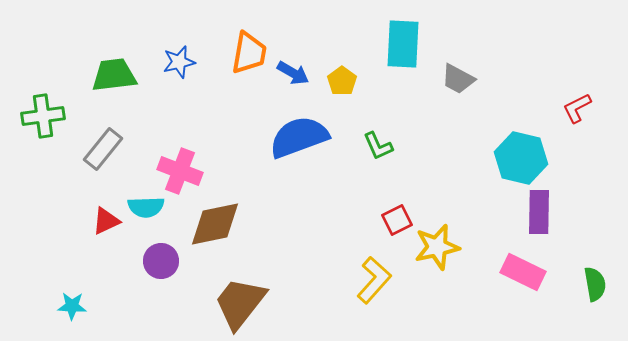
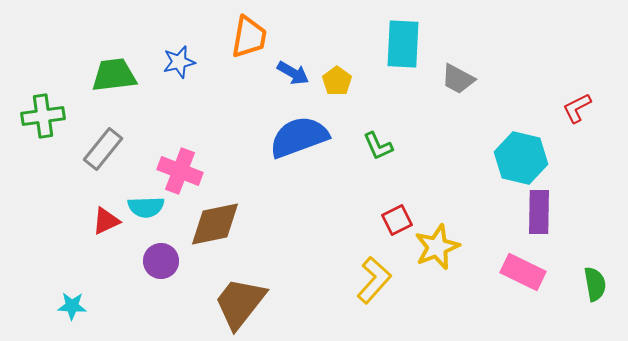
orange trapezoid: moved 16 px up
yellow pentagon: moved 5 px left
yellow star: rotated 9 degrees counterclockwise
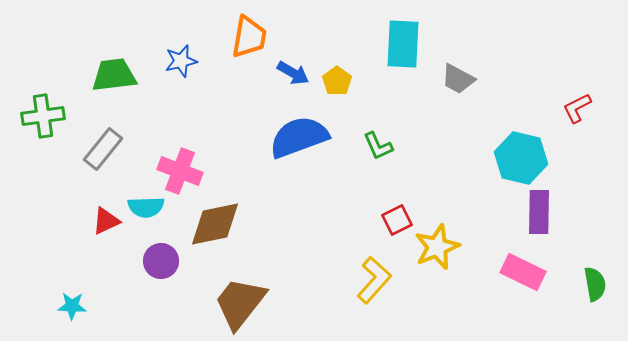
blue star: moved 2 px right, 1 px up
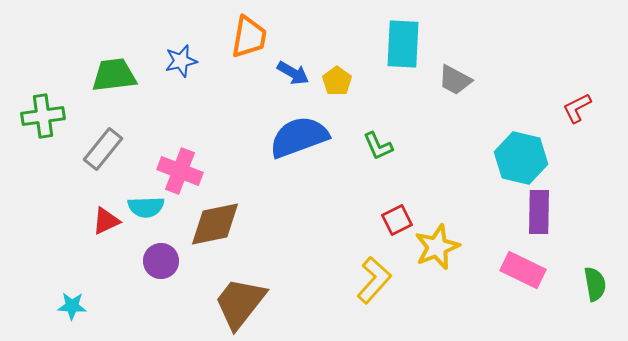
gray trapezoid: moved 3 px left, 1 px down
pink rectangle: moved 2 px up
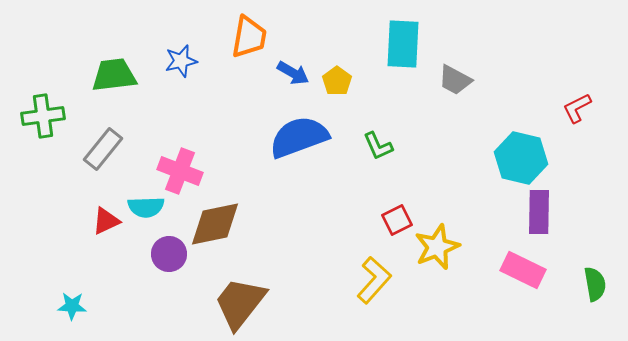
purple circle: moved 8 px right, 7 px up
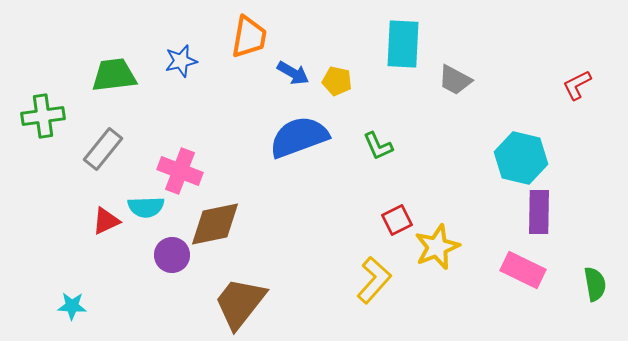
yellow pentagon: rotated 24 degrees counterclockwise
red L-shape: moved 23 px up
purple circle: moved 3 px right, 1 px down
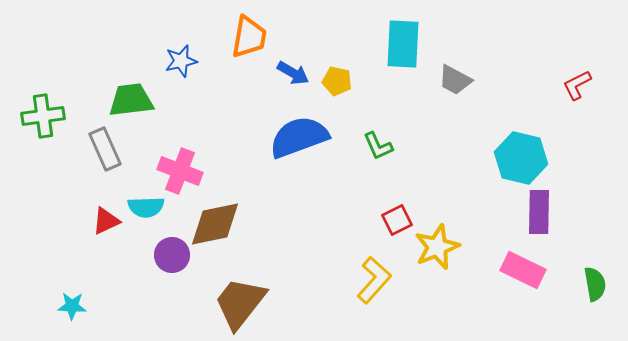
green trapezoid: moved 17 px right, 25 px down
gray rectangle: moved 2 px right; rotated 63 degrees counterclockwise
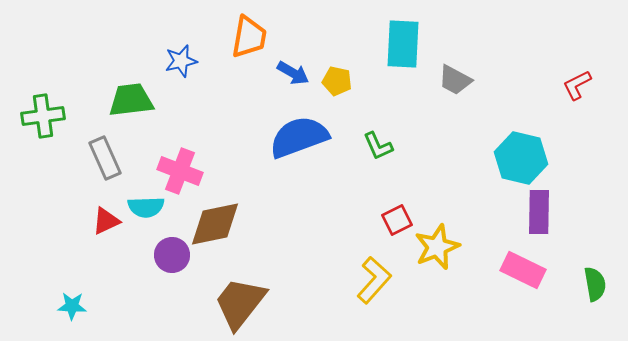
gray rectangle: moved 9 px down
